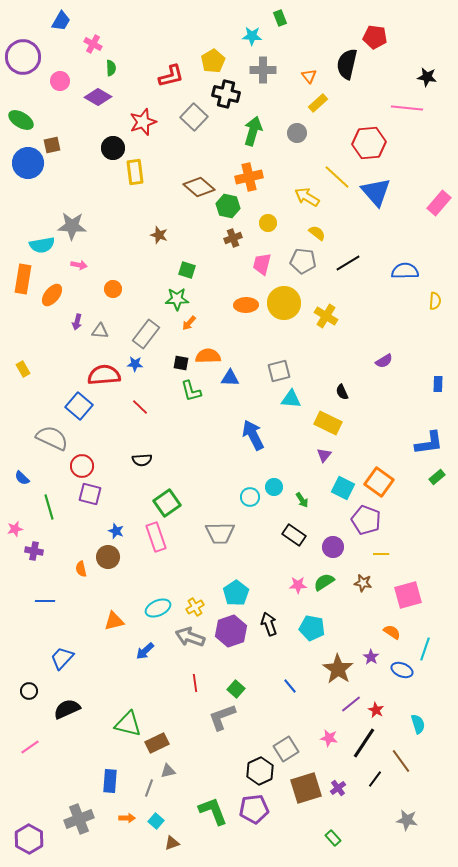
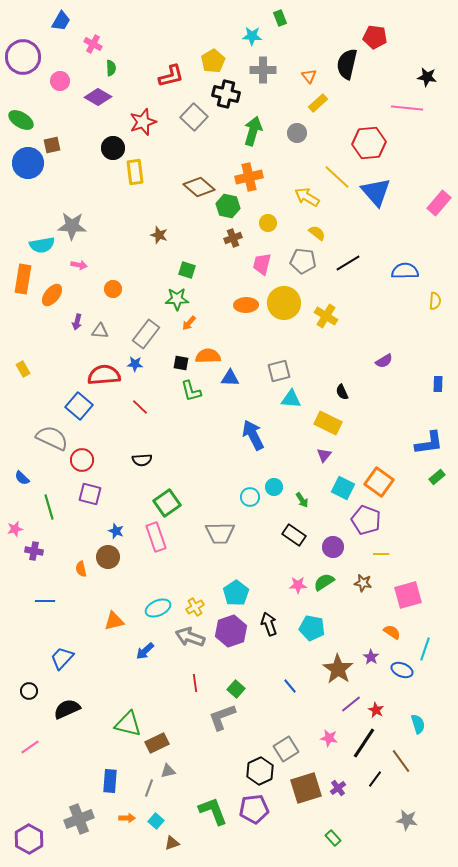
red circle at (82, 466): moved 6 px up
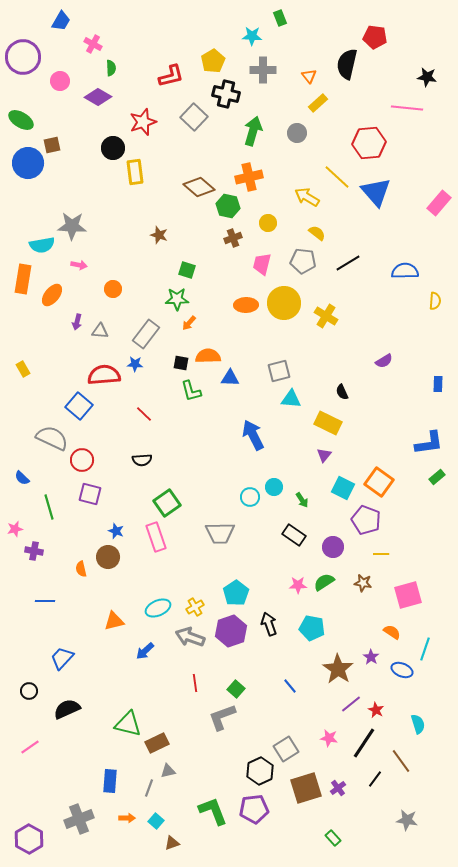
red line at (140, 407): moved 4 px right, 7 px down
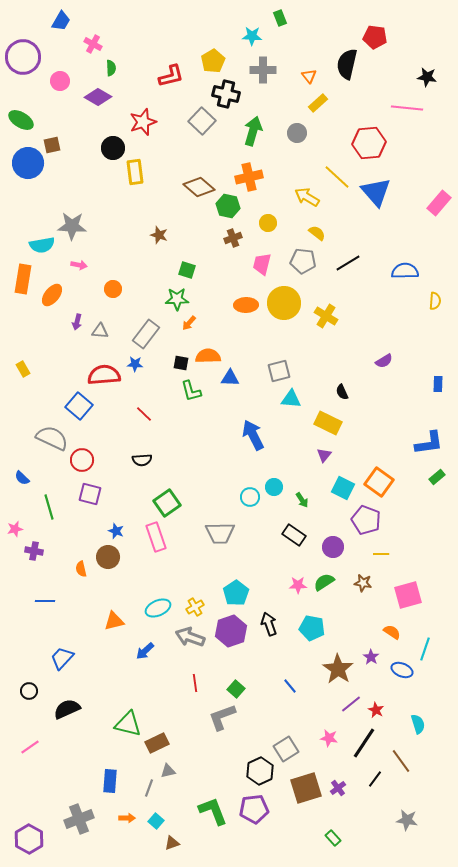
gray square at (194, 117): moved 8 px right, 4 px down
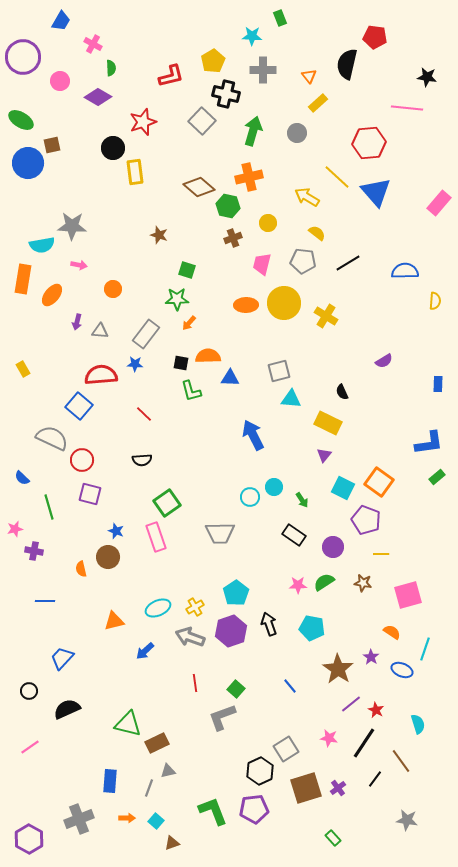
red semicircle at (104, 375): moved 3 px left
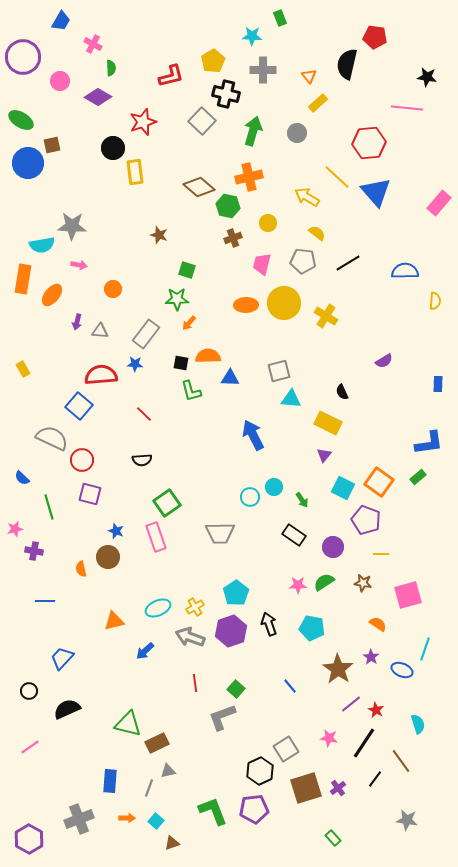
green rectangle at (437, 477): moved 19 px left
orange semicircle at (392, 632): moved 14 px left, 8 px up
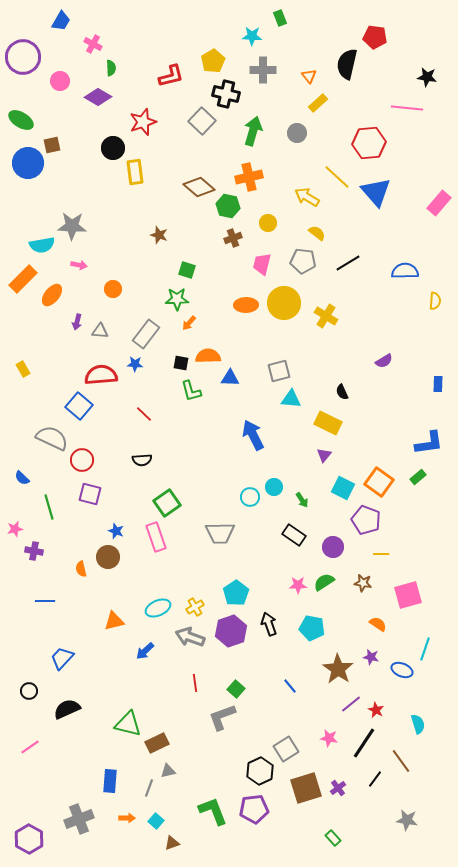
orange rectangle at (23, 279): rotated 36 degrees clockwise
purple star at (371, 657): rotated 21 degrees counterclockwise
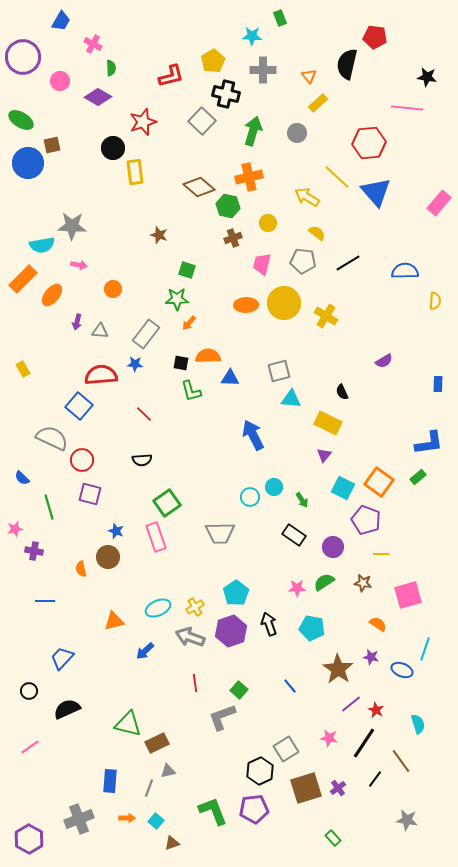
pink star at (298, 585): moved 1 px left, 3 px down
green square at (236, 689): moved 3 px right, 1 px down
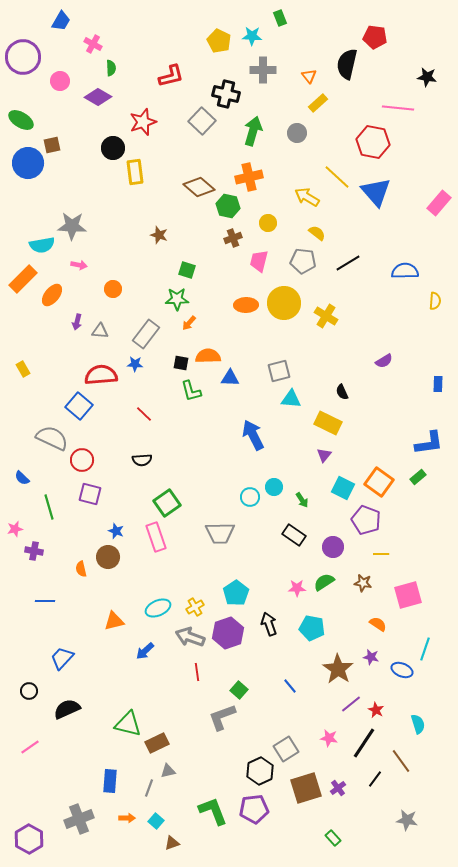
yellow pentagon at (213, 61): moved 6 px right, 20 px up; rotated 15 degrees counterclockwise
pink line at (407, 108): moved 9 px left
red hexagon at (369, 143): moved 4 px right, 1 px up; rotated 16 degrees clockwise
pink trapezoid at (262, 264): moved 3 px left, 3 px up
purple hexagon at (231, 631): moved 3 px left, 2 px down
red line at (195, 683): moved 2 px right, 11 px up
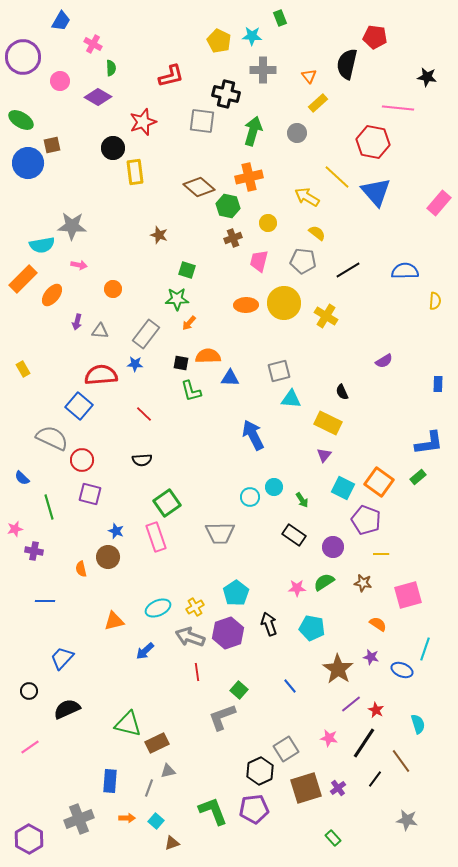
gray square at (202, 121): rotated 36 degrees counterclockwise
black line at (348, 263): moved 7 px down
